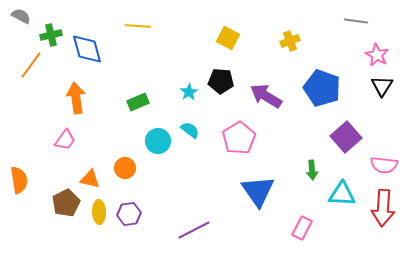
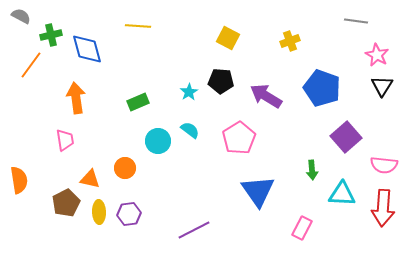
pink trapezoid: rotated 45 degrees counterclockwise
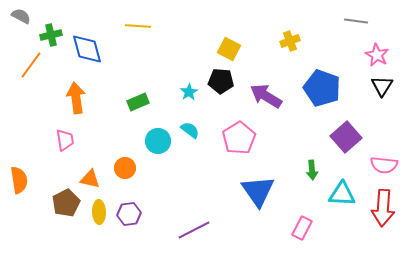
yellow square: moved 1 px right, 11 px down
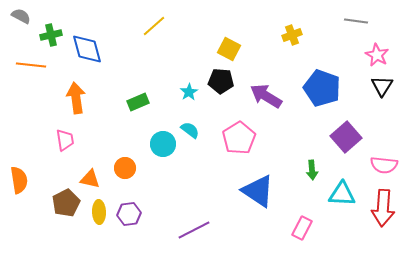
yellow line: moved 16 px right; rotated 45 degrees counterclockwise
yellow cross: moved 2 px right, 6 px up
orange line: rotated 60 degrees clockwise
cyan circle: moved 5 px right, 3 px down
blue triangle: rotated 21 degrees counterclockwise
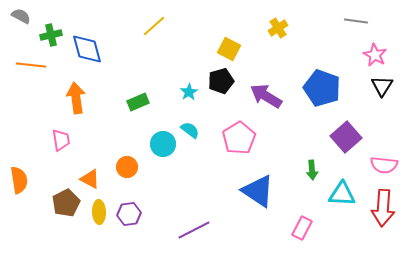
yellow cross: moved 14 px left, 7 px up; rotated 12 degrees counterclockwise
pink star: moved 2 px left
black pentagon: rotated 20 degrees counterclockwise
pink trapezoid: moved 4 px left
orange circle: moved 2 px right, 1 px up
orange triangle: rotated 15 degrees clockwise
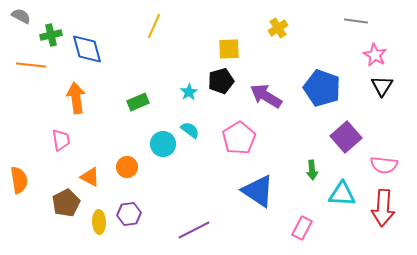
yellow line: rotated 25 degrees counterclockwise
yellow square: rotated 30 degrees counterclockwise
orange triangle: moved 2 px up
yellow ellipse: moved 10 px down
